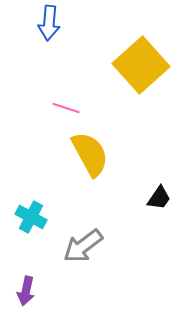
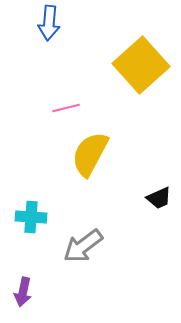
pink line: rotated 32 degrees counterclockwise
yellow semicircle: rotated 123 degrees counterclockwise
black trapezoid: rotated 32 degrees clockwise
cyan cross: rotated 24 degrees counterclockwise
purple arrow: moved 3 px left, 1 px down
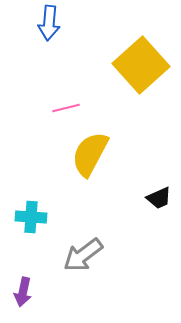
gray arrow: moved 9 px down
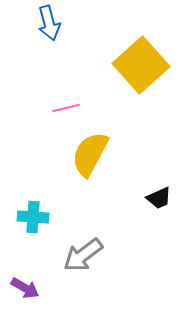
blue arrow: rotated 20 degrees counterclockwise
cyan cross: moved 2 px right
purple arrow: moved 2 px right, 4 px up; rotated 72 degrees counterclockwise
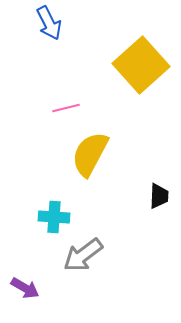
blue arrow: rotated 12 degrees counterclockwise
black trapezoid: moved 2 px up; rotated 64 degrees counterclockwise
cyan cross: moved 21 px right
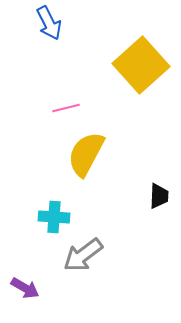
yellow semicircle: moved 4 px left
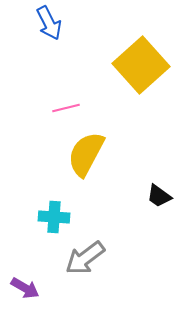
black trapezoid: rotated 124 degrees clockwise
gray arrow: moved 2 px right, 3 px down
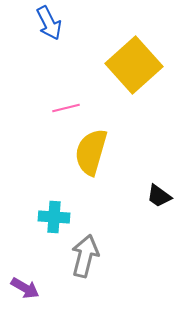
yellow square: moved 7 px left
yellow semicircle: moved 5 px right, 2 px up; rotated 12 degrees counterclockwise
gray arrow: moved 2 px up; rotated 141 degrees clockwise
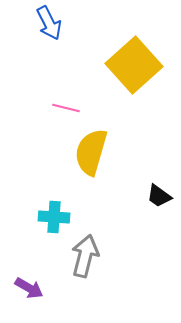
pink line: rotated 28 degrees clockwise
purple arrow: moved 4 px right
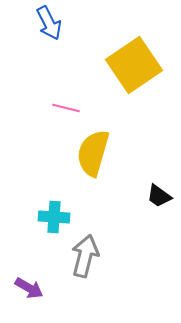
yellow square: rotated 8 degrees clockwise
yellow semicircle: moved 2 px right, 1 px down
